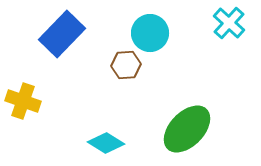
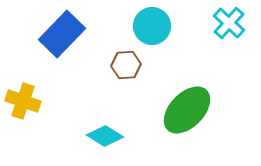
cyan circle: moved 2 px right, 7 px up
green ellipse: moved 19 px up
cyan diamond: moved 1 px left, 7 px up
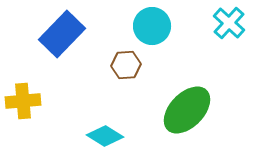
yellow cross: rotated 24 degrees counterclockwise
